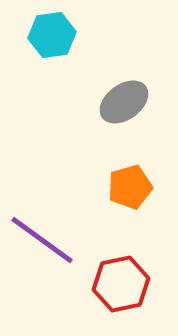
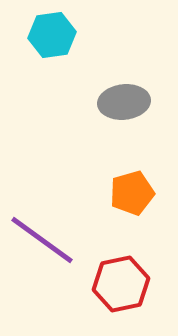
gray ellipse: rotated 30 degrees clockwise
orange pentagon: moved 2 px right, 6 px down
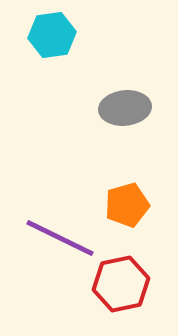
gray ellipse: moved 1 px right, 6 px down
orange pentagon: moved 5 px left, 12 px down
purple line: moved 18 px right, 2 px up; rotated 10 degrees counterclockwise
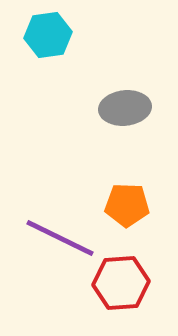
cyan hexagon: moved 4 px left
orange pentagon: rotated 18 degrees clockwise
red hexagon: moved 1 px up; rotated 8 degrees clockwise
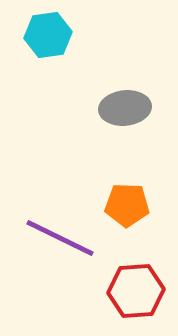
red hexagon: moved 15 px right, 8 px down
